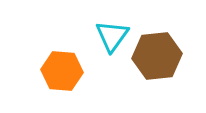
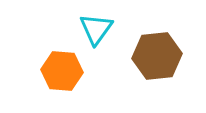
cyan triangle: moved 16 px left, 7 px up
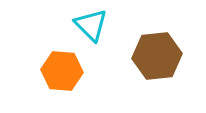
cyan triangle: moved 5 px left, 4 px up; rotated 21 degrees counterclockwise
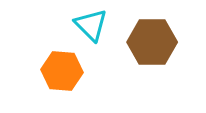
brown hexagon: moved 5 px left, 14 px up; rotated 6 degrees clockwise
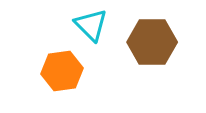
orange hexagon: rotated 12 degrees counterclockwise
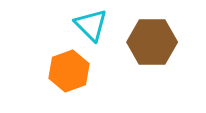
orange hexagon: moved 7 px right; rotated 12 degrees counterclockwise
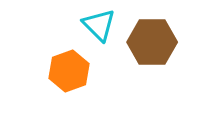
cyan triangle: moved 8 px right
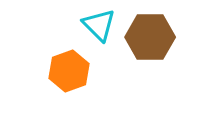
brown hexagon: moved 2 px left, 5 px up
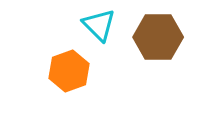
brown hexagon: moved 8 px right
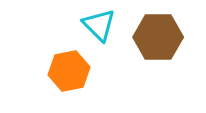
orange hexagon: rotated 9 degrees clockwise
